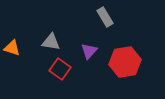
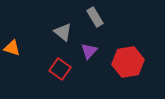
gray rectangle: moved 10 px left
gray triangle: moved 12 px right, 10 px up; rotated 30 degrees clockwise
red hexagon: moved 3 px right
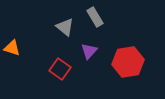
gray triangle: moved 2 px right, 5 px up
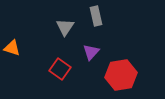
gray rectangle: moved 1 px right, 1 px up; rotated 18 degrees clockwise
gray triangle: rotated 24 degrees clockwise
purple triangle: moved 2 px right, 1 px down
red hexagon: moved 7 px left, 13 px down
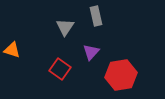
orange triangle: moved 2 px down
